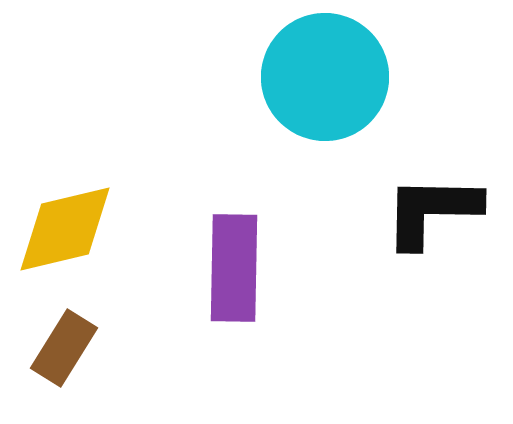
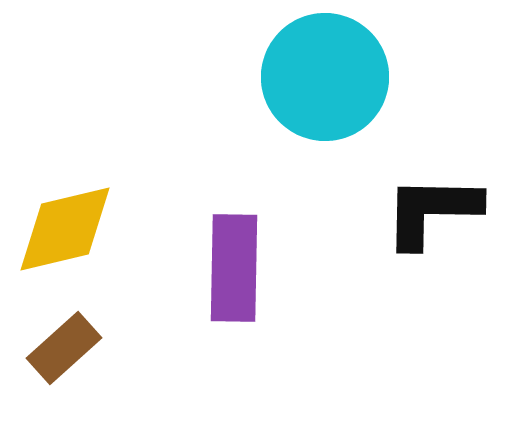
brown rectangle: rotated 16 degrees clockwise
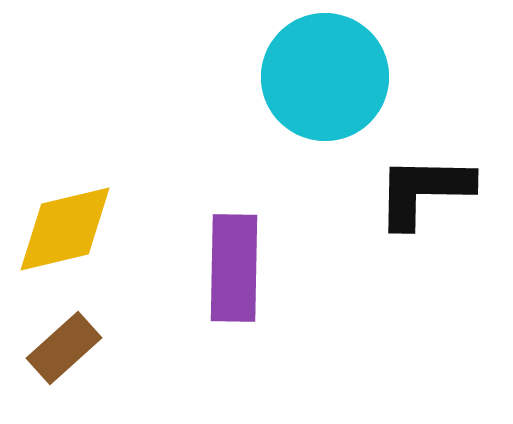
black L-shape: moved 8 px left, 20 px up
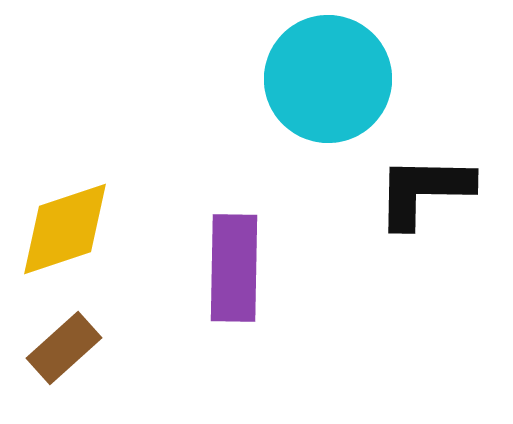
cyan circle: moved 3 px right, 2 px down
yellow diamond: rotated 5 degrees counterclockwise
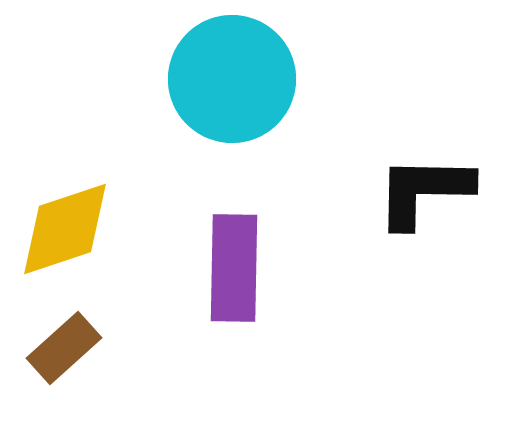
cyan circle: moved 96 px left
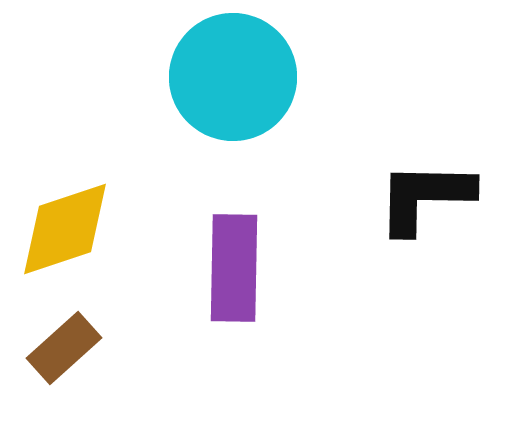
cyan circle: moved 1 px right, 2 px up
black L-shape: moved 1 px right, 6 px down
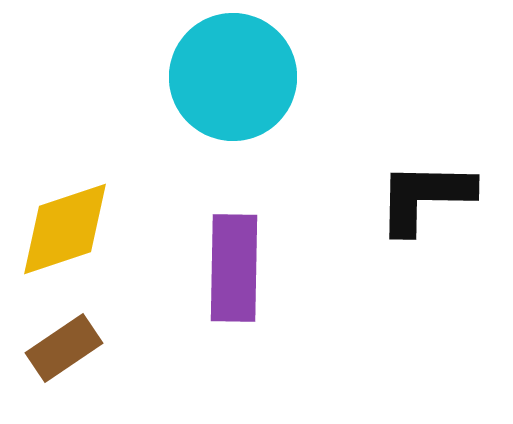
brown rectangle: rotated 8 degrees clockwise
